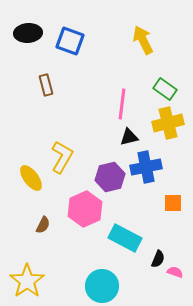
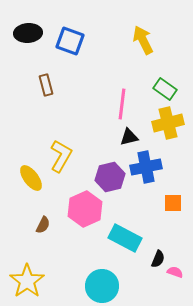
yellow L-shape: moved 1 px left, 1 px up
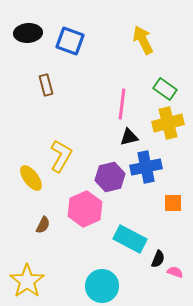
cyan rectangle: moved 5 px right, 1 px down
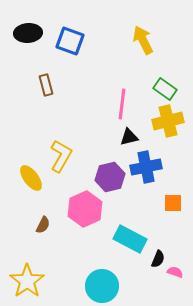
yellow cross: moved 2 px up
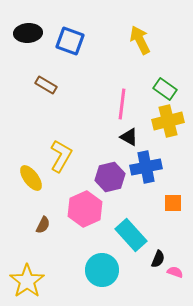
yellow arrow: moved 3 px left
brown rectangle: rotated 45 degrees counterclockwise
black triangle: rotated 42 degrees clockwise
cyan rectangle: moved 1 px right, 4 px up; rotated 20 degrees clockwise
cyan circle: moved 16 px up
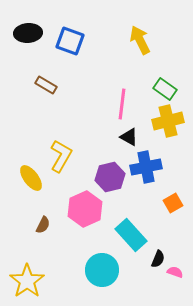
orange square: rotated 30 degrees counterclockwise
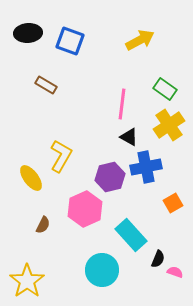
yellow arrow: rotated 88 degrees clockwise
yellow cross: moved 1 px right, 4 px down; rotated 20 degrees counterclockwise
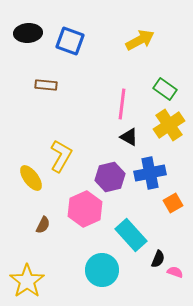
brown rectangle: rotated 25 degrees counterclockwise
blue cross: moved 4 px right, 6 px down
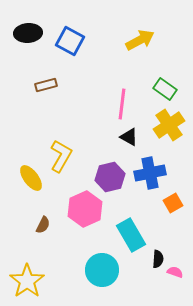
blue square: rotated 8 degrees clockwise
brown rectangle: rotated 20 degrees counterclockwise
cyan rectangle: rotated 12 degrees clockwise
black semicircle: rotated 18 degrees counterclockwise
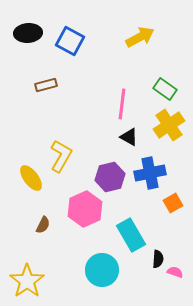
yellow arrow: moved 3 px up
